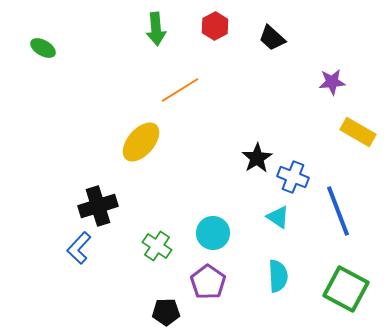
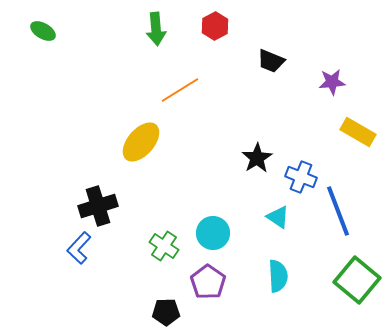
black trapezoid: moved 1 px left, 23 px down; rotated 20 degrees counterclockwise
green ellipse: moved 17 px up
blue cross: moved 8 px right
green cross: moved 7 px right
green square: moved 11 px right, 9 px up; rotated 12 degrees clockwise
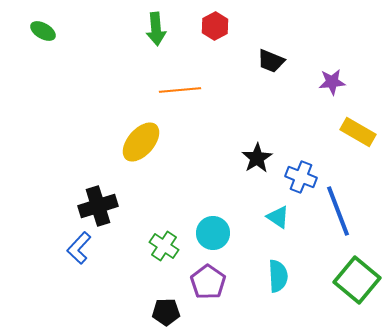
orange line: rotated 27 degrees clockwise
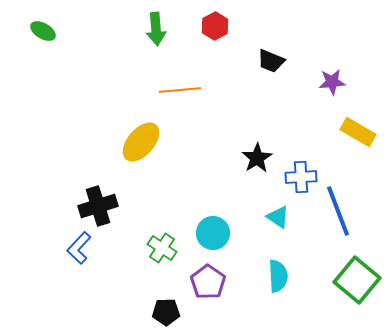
blue cross: rotated 24 degrees counterclockwise
green cross: moved 2 px left, 2 px down
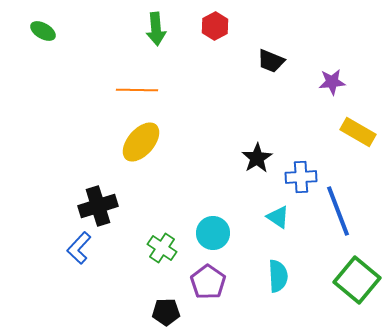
orange line: moved 43 px left; rotated 6 degrees clockwise
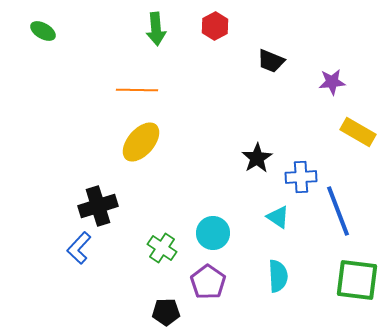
green square: rotated 33 degrees counterclockwise
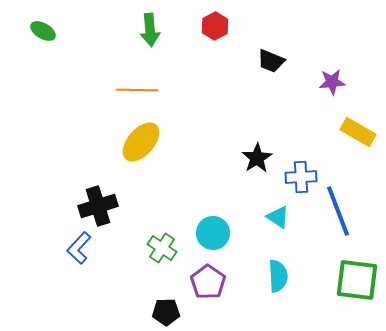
green arrow: moved 6 px left, 1 px down
